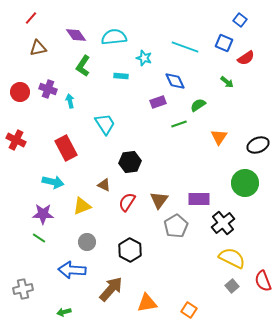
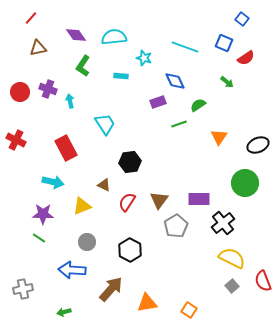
blue square at (240, 20): moved 2 px right, 1 px up
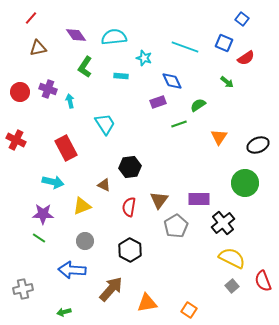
green L-shape at (83, 66): moved 2 px right, 1 px down
blue diamond at (175, 81): moved 3 px left
black hexagon at (130, 162): moved 5 px down
red semicircle at (127, 202): moved 2 px right, 5 px down; rotated 24 degrees counterclockwise
gray circle at (87, 242): moved 2 px left, 1 px up
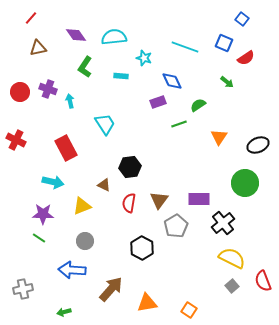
red semicircle at (129, 207): moved 4 px up
black hexagon at (130, 250): moved 12 px right, 2 px up
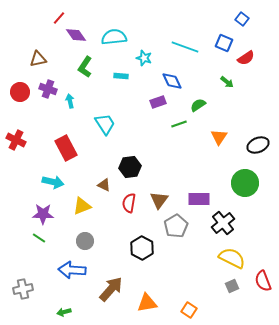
red line at (31, 18): moved 28 px right
brown triangle at (38, 48): moved 11 px down
gray square at (232, 286): rotated 16 degrees clockwise
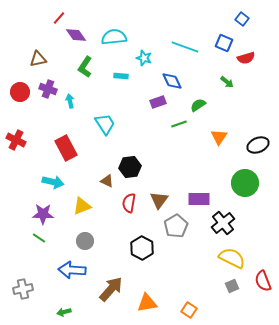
red semicircle at (246, 58): rotated 18 degrees clockwise
brown triangle at (104, 185): moved 3 px right, 4 px up
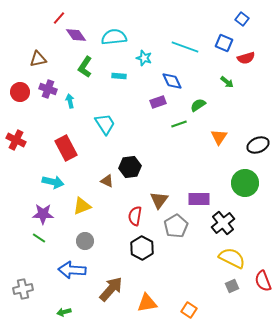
cyan rectangle at (121, 76): moved 2 px left
red semicircle at (129, 203): moved 6 px right, 13 px down
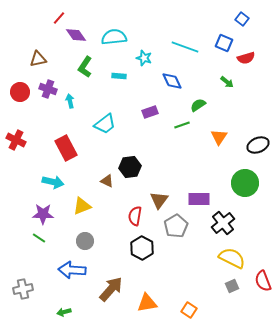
purple rectangle at (158, 102): moved 8 px left, 10 px down
cyan trapezoid at (105, 124): rotated 85 degrees clockwise
green line at (179, 124): moved 3 px right, 1 px down
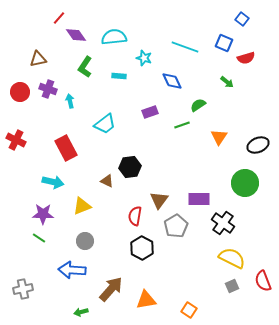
black cross at (223, 223): rotated 15 degrees counterclockwise
orange triangle at (147, 303): moved 1 px left, 3 px up
green arrow at (64, 312): moved 17 px right
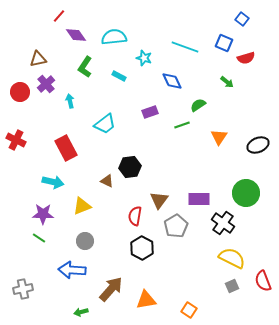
red line at (59, 18): moved 2 px up
cyan rectangle at (119, 76): rotated 24 degrees clockwise
purple cross at (48, 89): moved 2 px left, 5 px up; rotated 30 degrees clockwise
green circle at (245, 183): moved 1 px right, 10 px down
